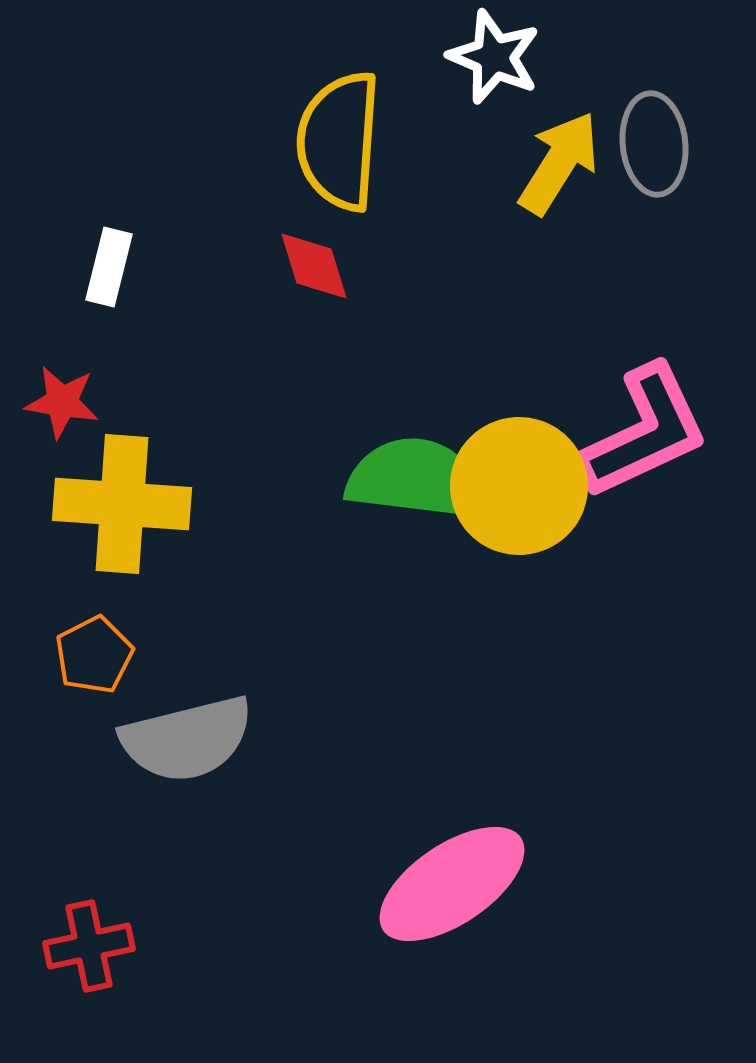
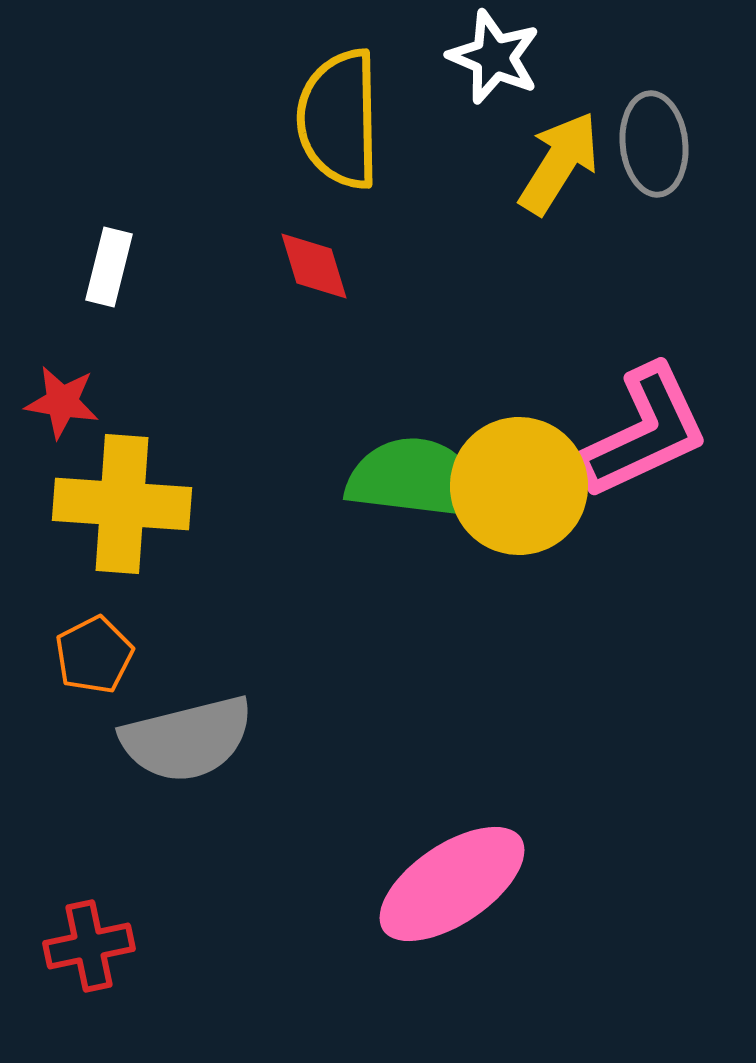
yellow semicircle: moved 22 px up; rotated 5 degrees counterclockwise
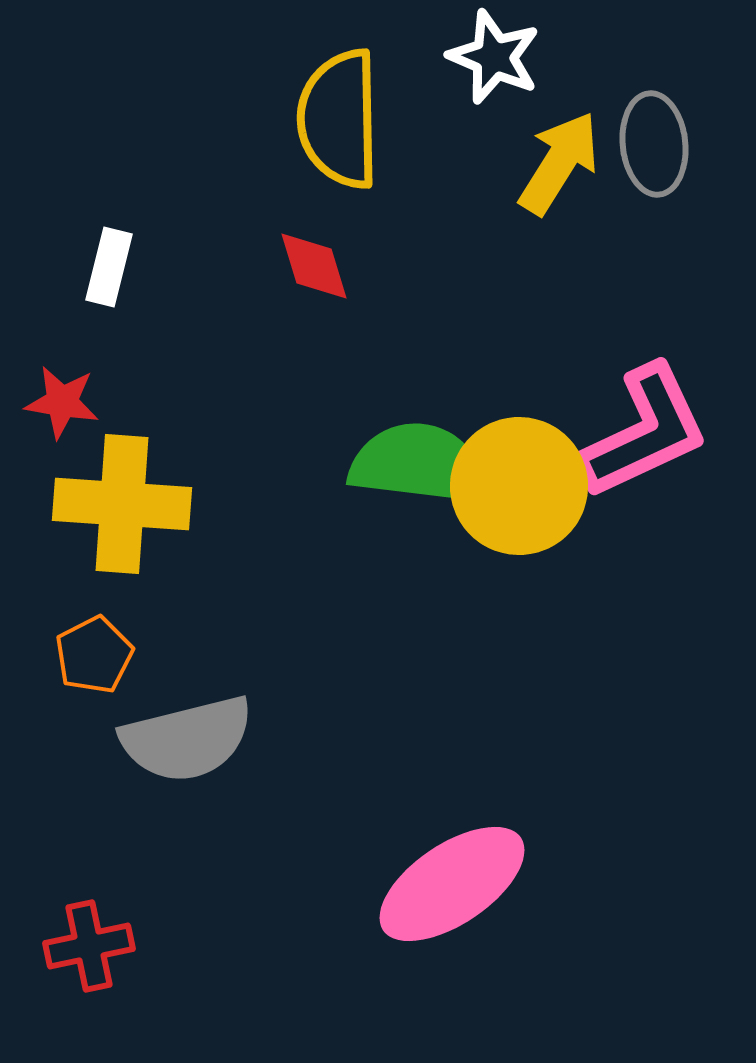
green semicircle: moved 3 px right, 15 px up
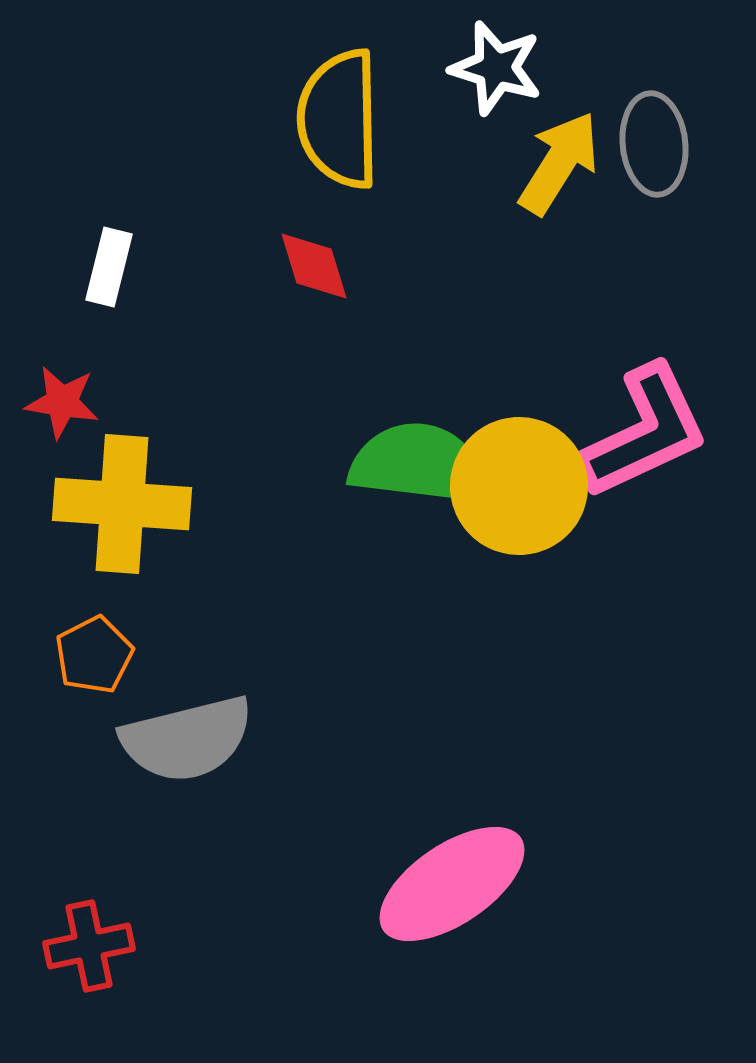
white star: moved 2 px right, 11 px down; rotated 6 degrees counterclockwise
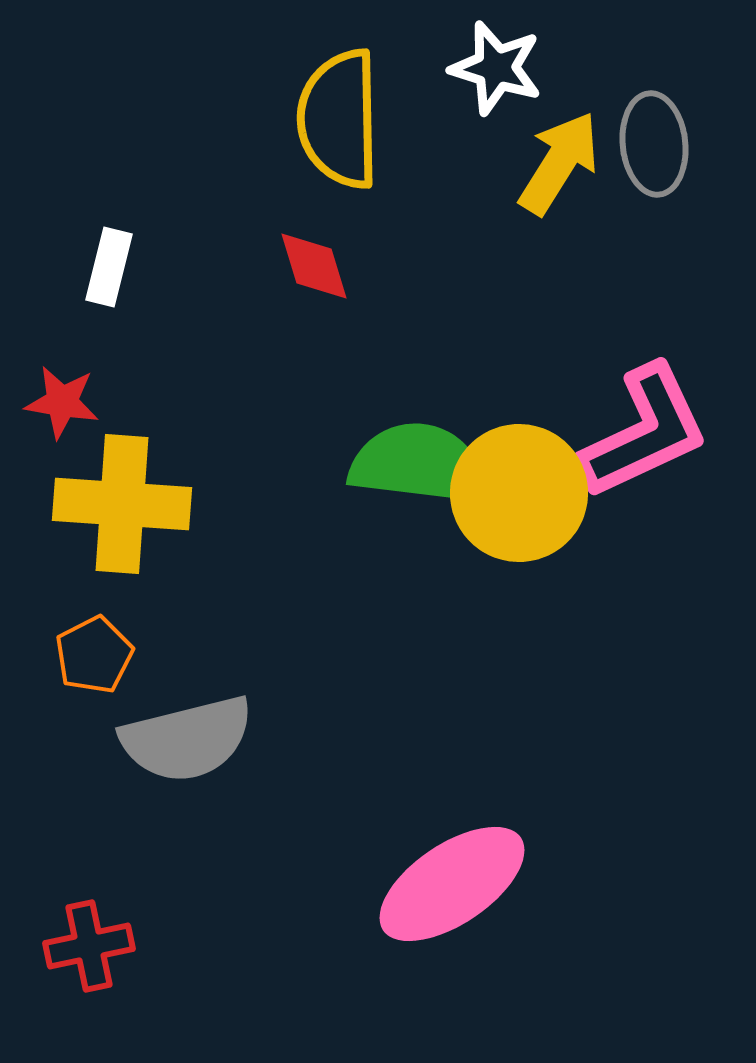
yellow circle: moved 7 px down
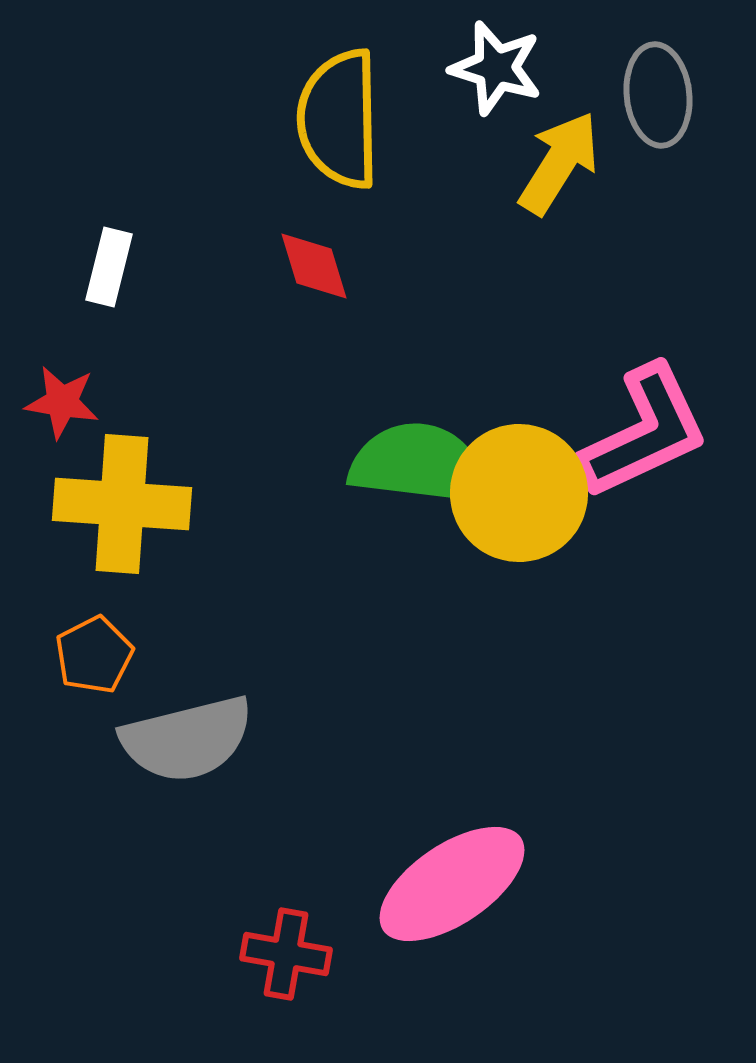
gray ellipse: moved 4 px right, 49 px up
red cross: moved 197 px right, 8 px down; rotated 22 degrees clockwise
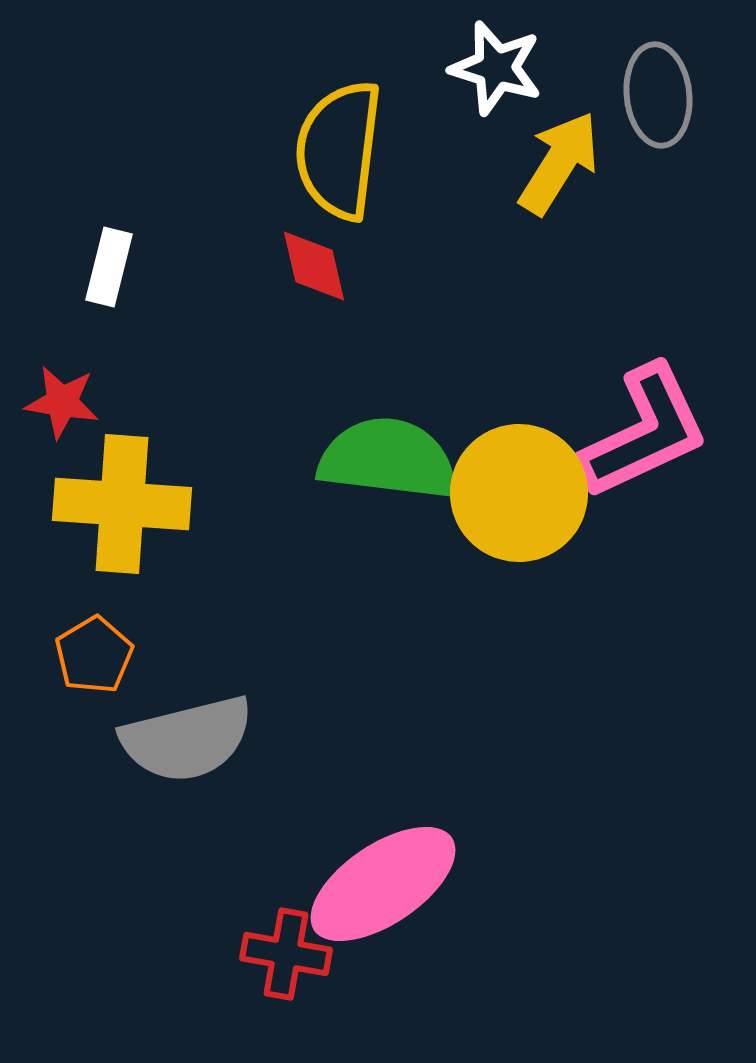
yellow semicircle: moved 31 px down; rotated 8 degrees clockwise
red diamond: rotated 4 degrees clockwise
green semicircle: moved 31 px left, 5 px up
orange pentagon: rotated 4 degrees counterclockwise
pink ellipse: moved 69 px left
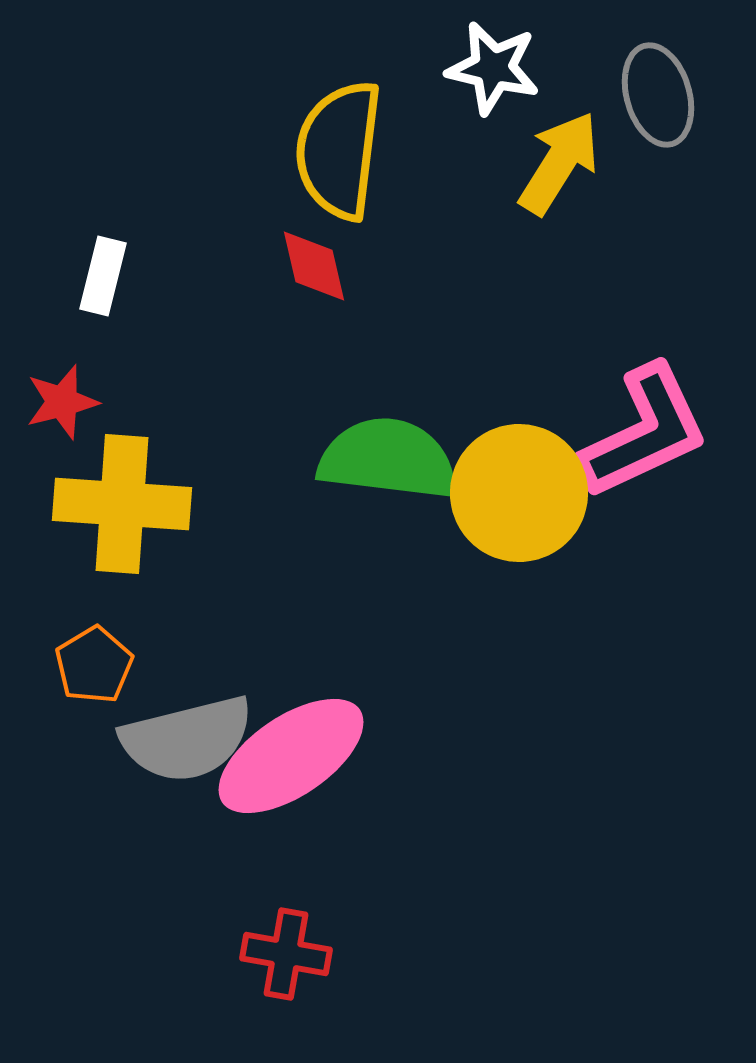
white star: moved 3 px left; rotated 4 degrees counterclockwise
gray ellipse: rotated 10 degrees counterclockwise
white rectangle: moved 6 px left, 9 px down
red star: rotated 24 degrees counterclockwise
orange pentagon: moved 10 px down
pink ellipse: moved 92 px left, 128 px up
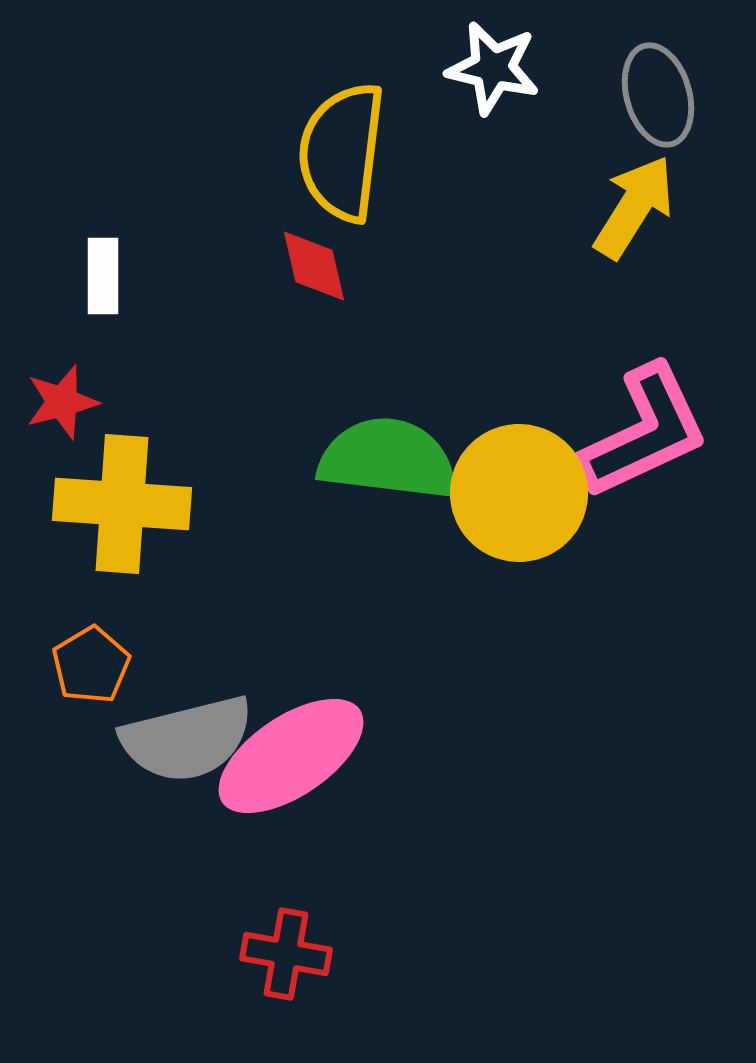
yellow semicircle: moved 3 px right, 2 px down
yellow arrow: moved 75 px right, 44 px down
white rectangle: rotated 14 degrees counterclockwise
orange pentagon: moved 3 px left
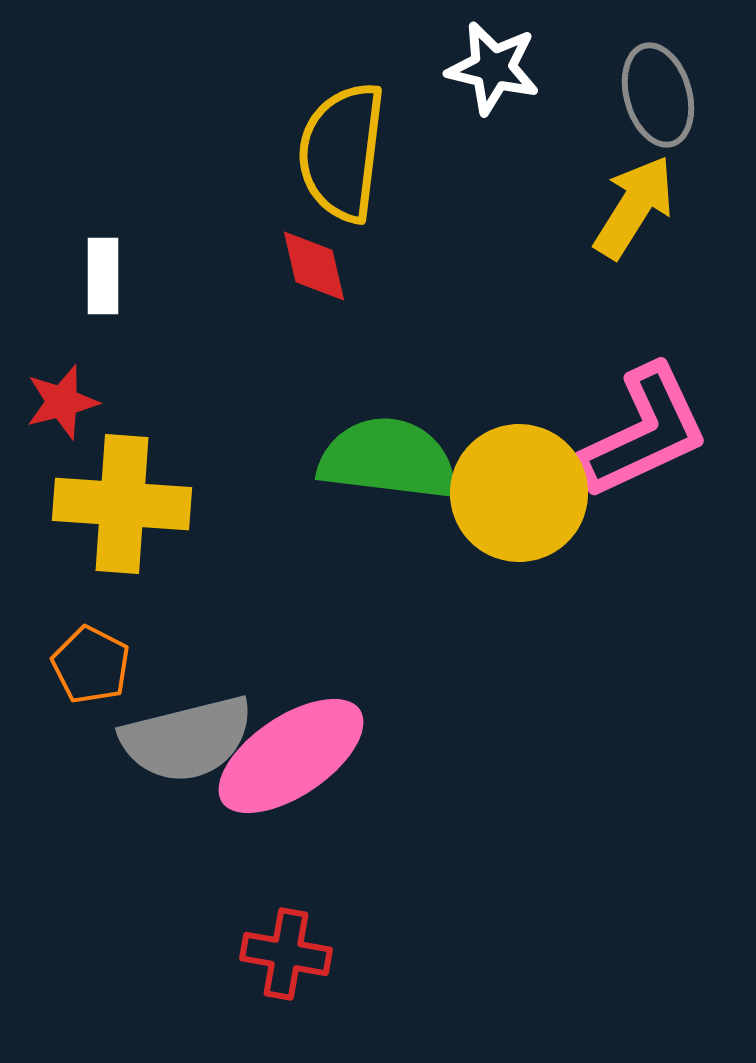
orange pentagon: rotated 14 degrees counterclockwise
